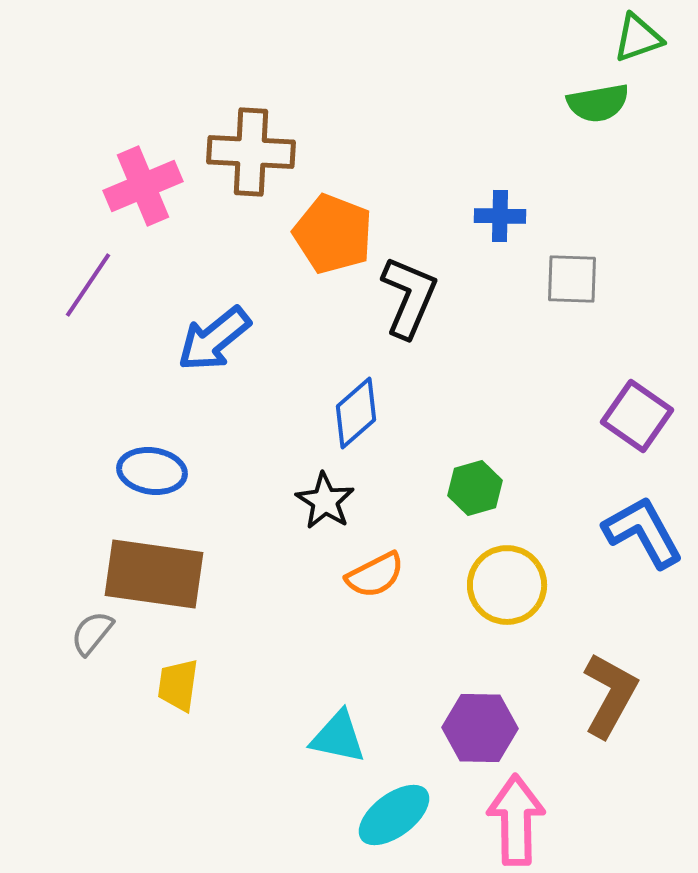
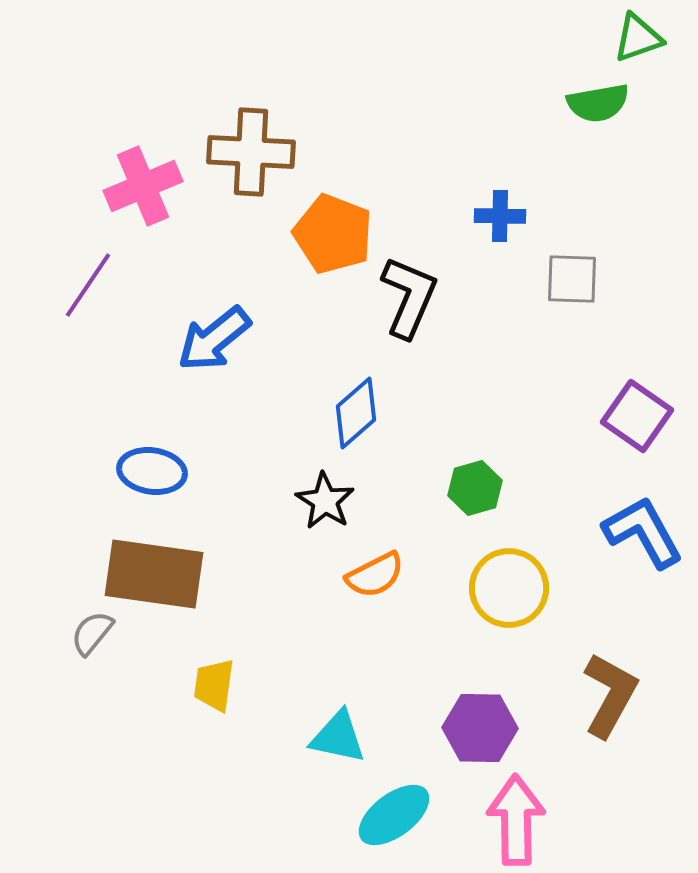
yellow circle: moved 2 px right, 3 px down
yellow trapezoid: moved 36 px right
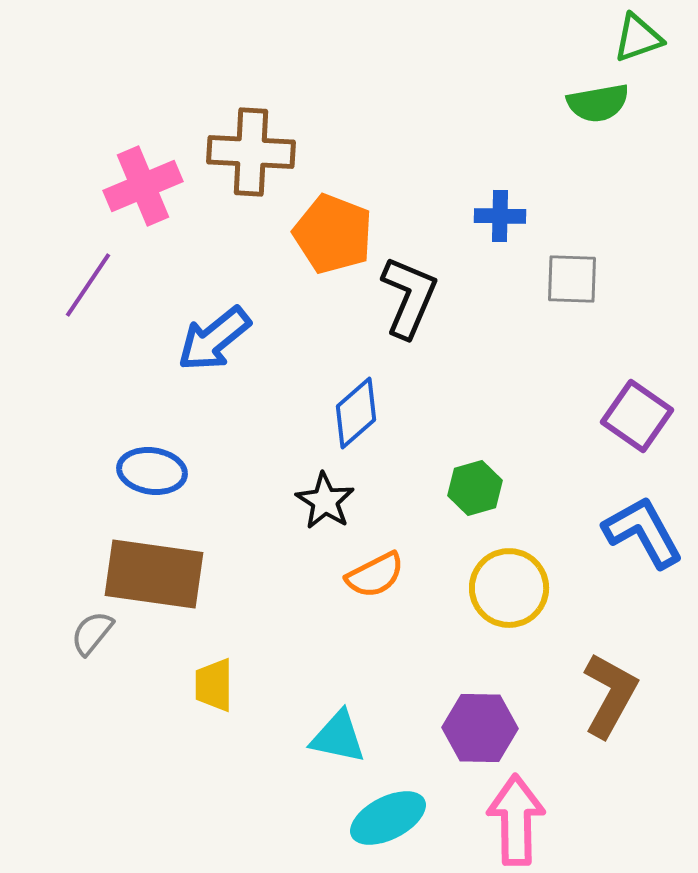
yellow trapezoid: rotated 8 degrees counterclockwise
cyan ellipse: moved 6 px left, 3 px down; rotated 10 degrees clockwise
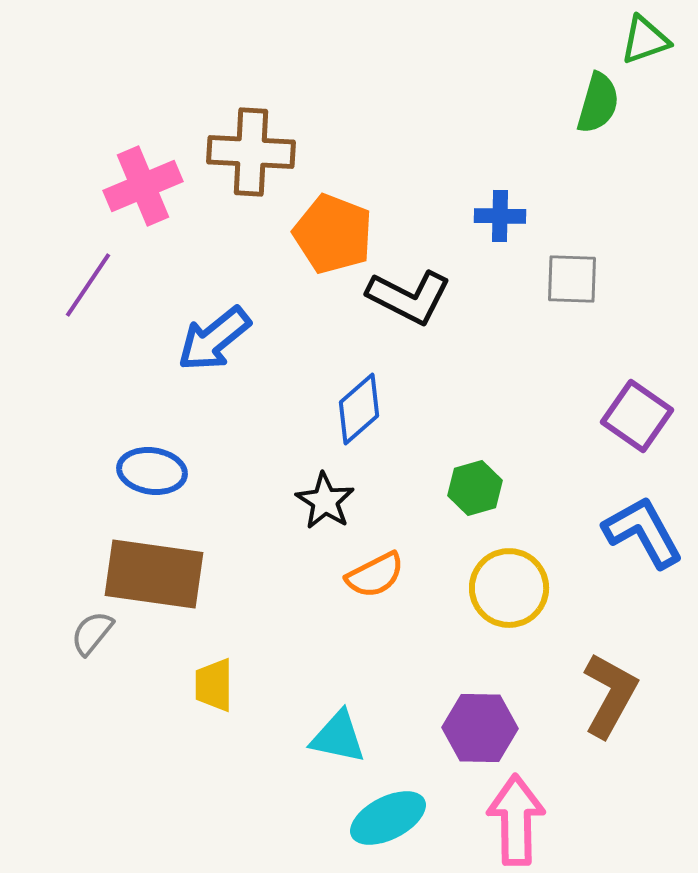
green triangle: moved 7 px right, 2 px down
green semicircle: rotated 64 degrees counterclockwise
black L-shape: rotated 94 degrees clockwise
blue diamond: moved 3 px right, 4 px up
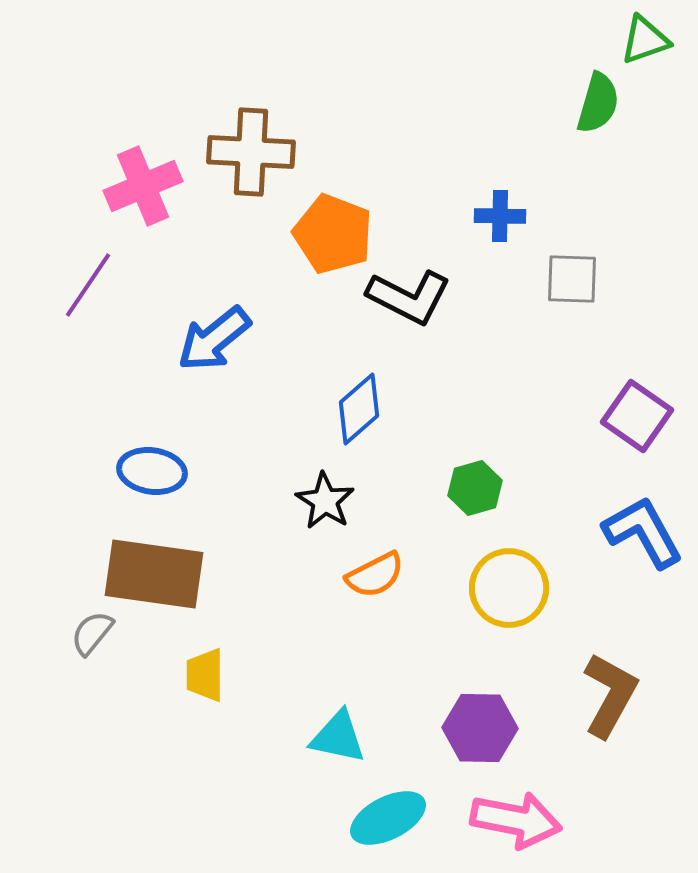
yellow trapezoid: moved 9 px left, 10 px up
pink arrow: rotated 102 degrees clockwise
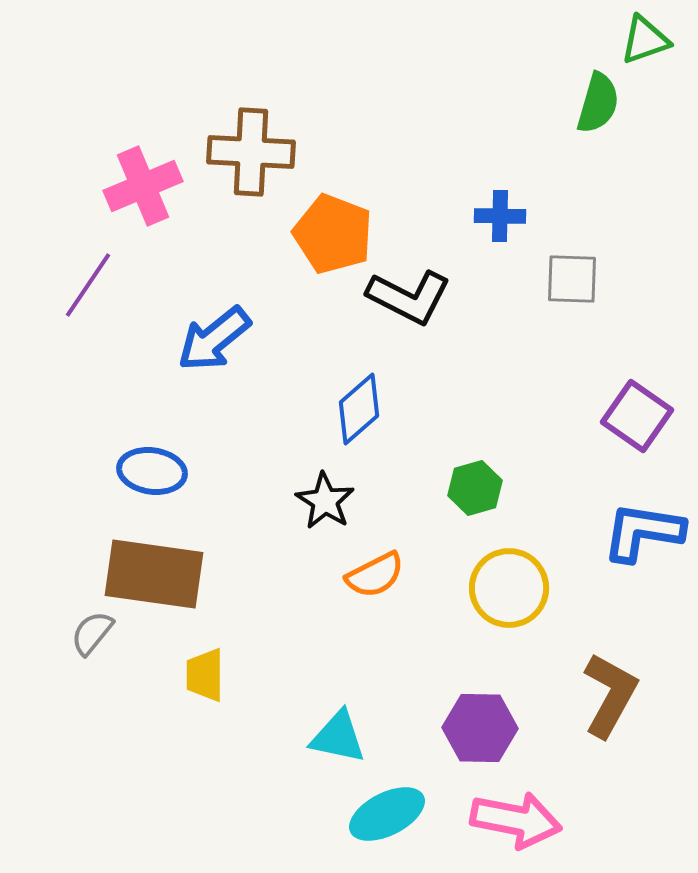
blue L-shape: rotated 52 degrees counterclockwise
cyan ellipse: moved 1 px left, 4 px up
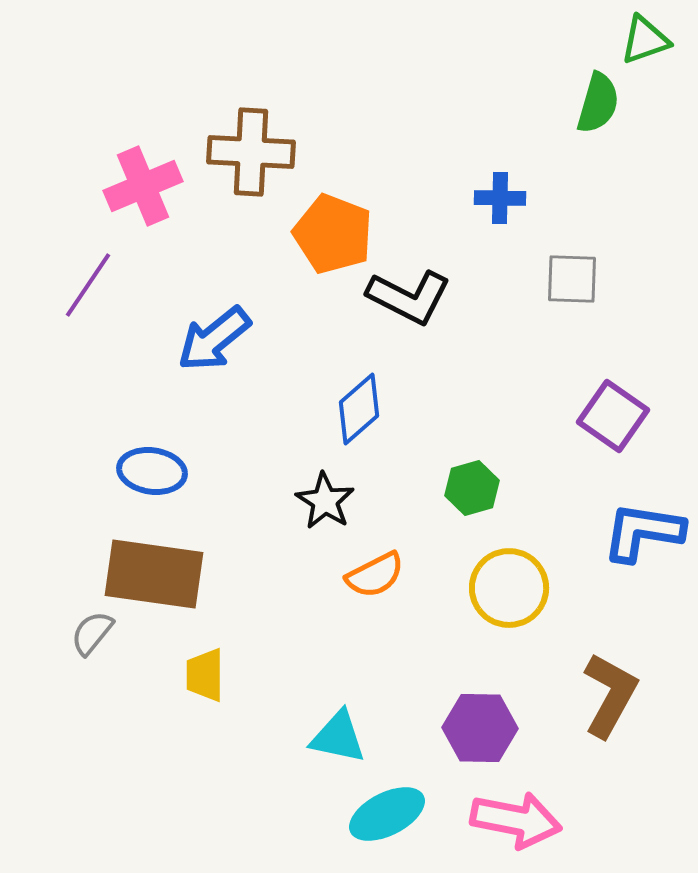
blue cross: moved 18 px up
purple square: moved 24 px left
green hexagon: moved 3 px left
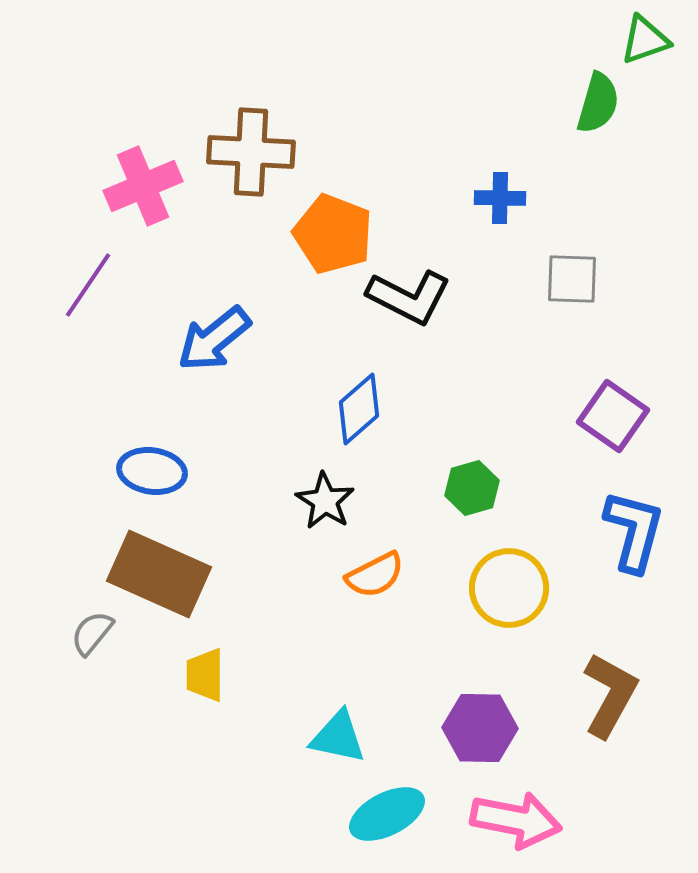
blue L-shape: moved 9 px left, 1 px up; rotated 96 degrees clockwise
brown rectangle: moved 5 px right; rotated 16 degrees clockwise
